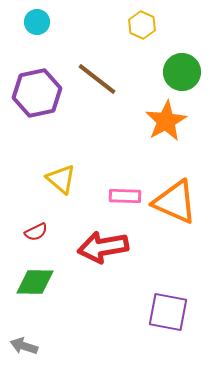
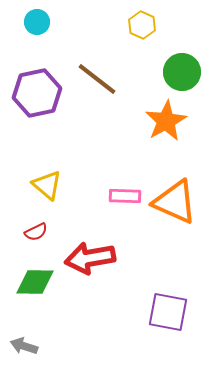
yellow triangle: moved 14 px left, 6 px down
red arrow: moved 13 px left, 11 px down
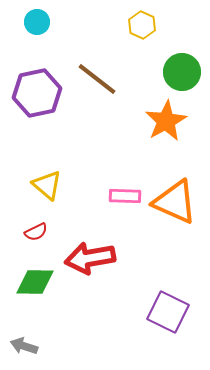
purple square: rotated 15 degrees clockwise
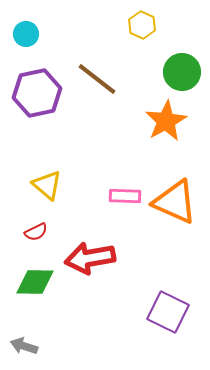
cyan circle: moved 11 px left, 12 px down
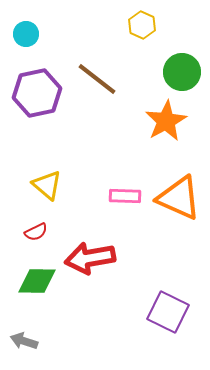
orange triangle: moved 4 px right, 4 px up
green diamond: moved 2 px right, 1 px up
gray arrow: moved 5 px up
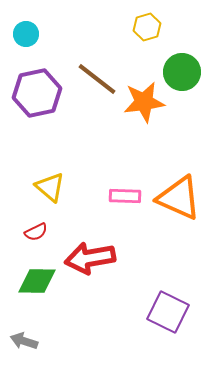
yellow hexagon: moved 5 px right, 2 px down; rotated 20 degrees clockwise
orange star: moved 22 px left, 19 px up; rotated 21 degrees clockwise
yellow triangle: moved 3 px right, 2 px down
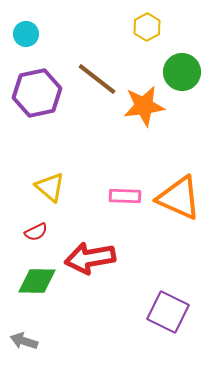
yellow hexagon: rotated 12 degrees counterclockwise
orange star: moved 4 px down
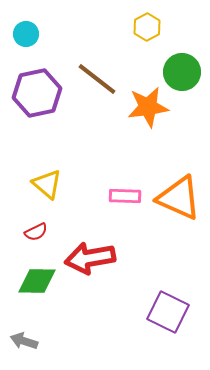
orange star: moved 4 px right, 1 px down
yellow triangle: moved 3 px left, 3 px up
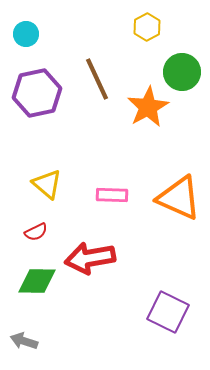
brown line: rotated 27 degrees clockwise
orange star: rotated 21 degrees counterclockwise
pink rectangle: moved 13 px left, 1 px up
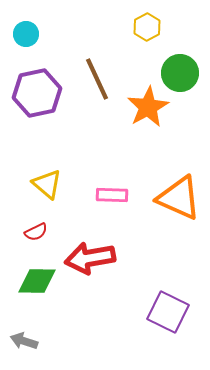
green circle: moved 2 px left, 1 px down
